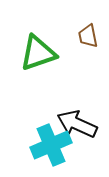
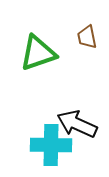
brown trapezoid: moved 1 px left, 1 px down
cyan cross: rotated 24 degrees clockwise
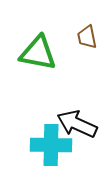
green triangle: rotated 30 degrees clockwise
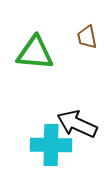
green triangle: moved 3 px left; rotated 6 degrees counterclockwise
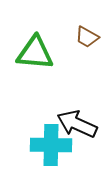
brown trapezoid: rotated 50 degrees counterclockwise
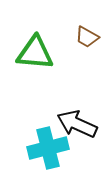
cyan cross: moved 3 px left, 3 px down; rotated 15 degrees counterclockwise
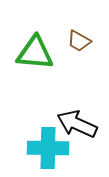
brown trapezoid: moved 8 px left, 4 px down
cyan cross: rotated 15 degrees clockwise
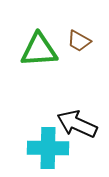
green triangle: moved 4 px right, 3 px up; rotated 9 degrees counterclockwise
